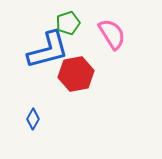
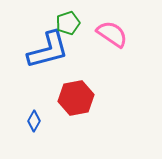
pink semicircle: rotated 24 degrees counterclockwise
red hexagon: moved 24 px down
blue diamond: moved 1 px right, 2 px down
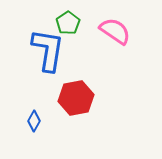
green pentagon: rotated 15 degrees counterclockwise
pink semicircle: moved 3 px right, 3 px up
blue L-shape: rotated 66 degrees counterclockwise
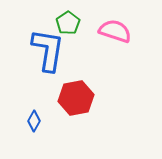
pink semicircle: rotated 16 degrees counterclockwise
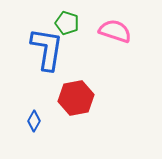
green pentagon: moved 1 px left; rotated 20 degrees counterclockwise
blue L-shape: moved 1 px left, 1 px up
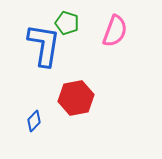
pink semicircle: rotated 92 degrees clockwise
blue L-shape: moved 3 px left, 4 px up
blue diamond: rotated 15 degrees clockwise
